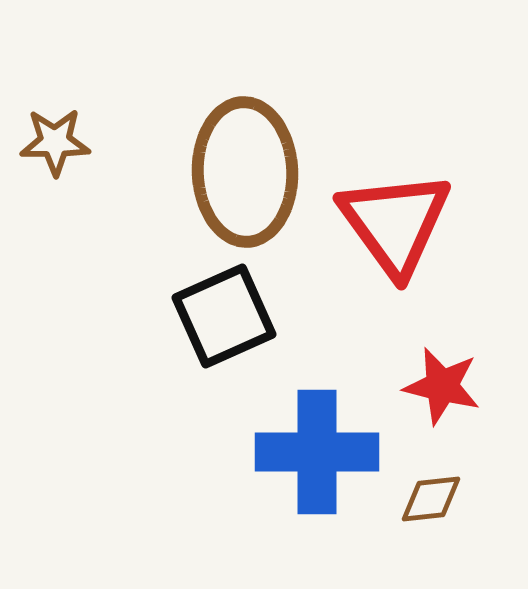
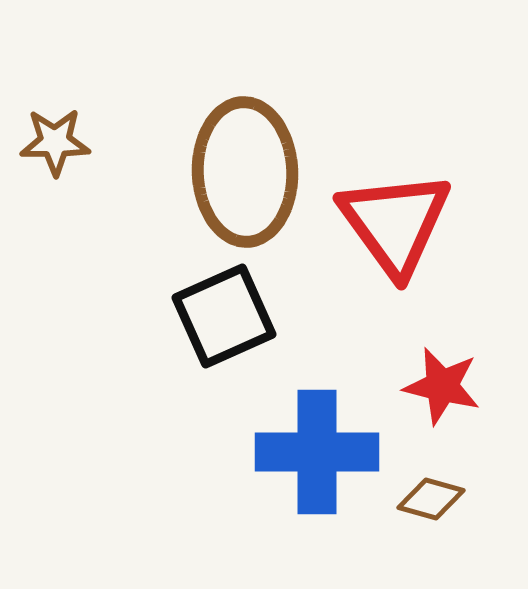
brown diamond: rotated 22 degrees clockwise
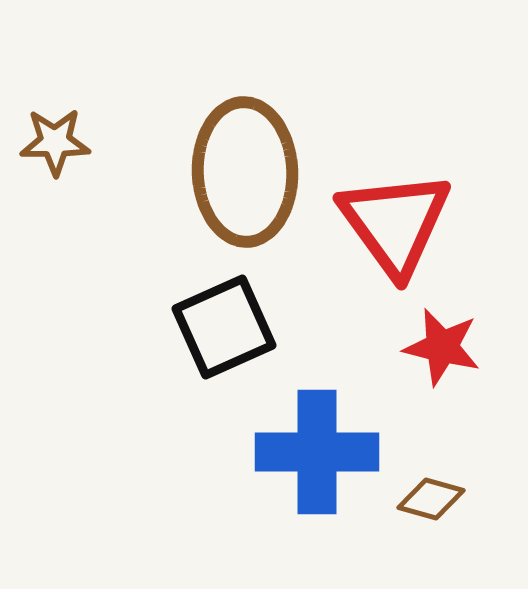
black square: moved 11 px down
red star: moved 39 px up
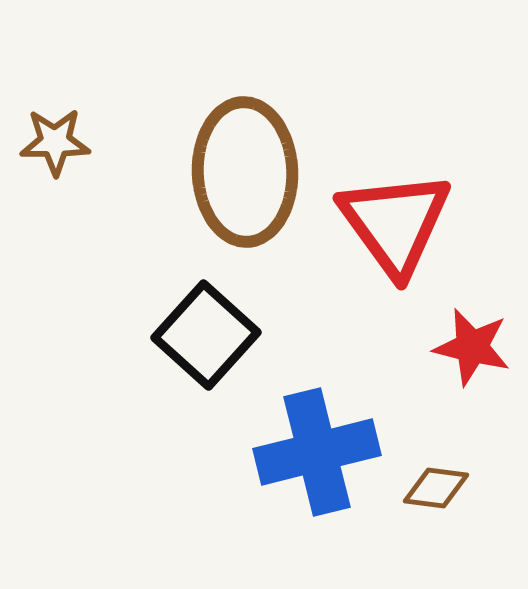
black square: moved 18 px left, 8 px down; rotated 24 degrees counterclockwise
red star: moved 30 px right
blue cross: rotated 14 degrees counterclockwise
brown diamond: moved 5 px right, 11 px up; rotated 8 degrees counterclockwise
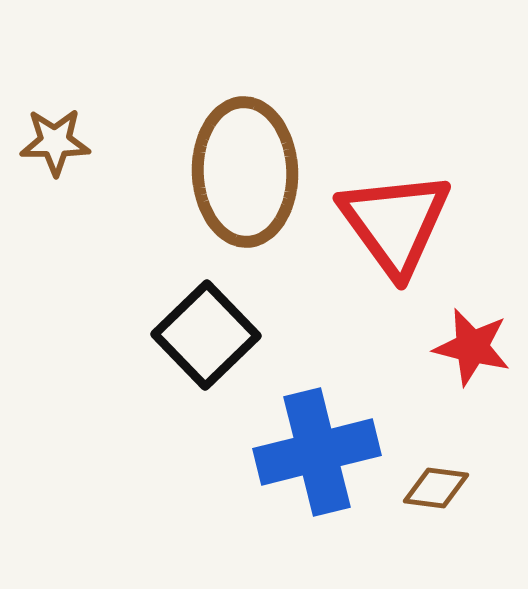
black square: rotated 4 degrees clockwise
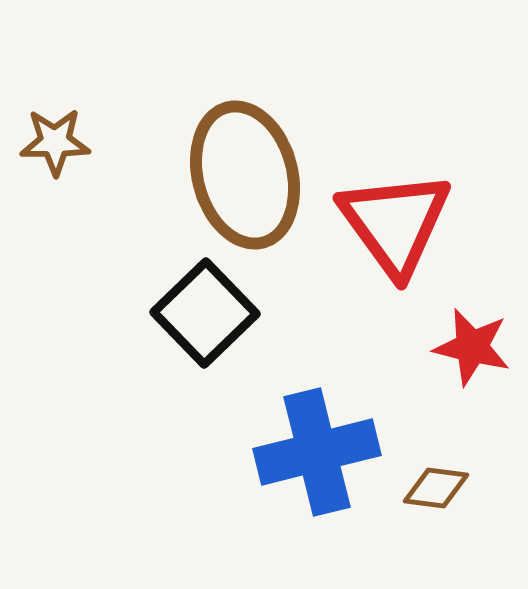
brown ellipse: moved 3 px down; rotated 13 degrees counterclockwise
black square: moved 1 px left, 22 px up
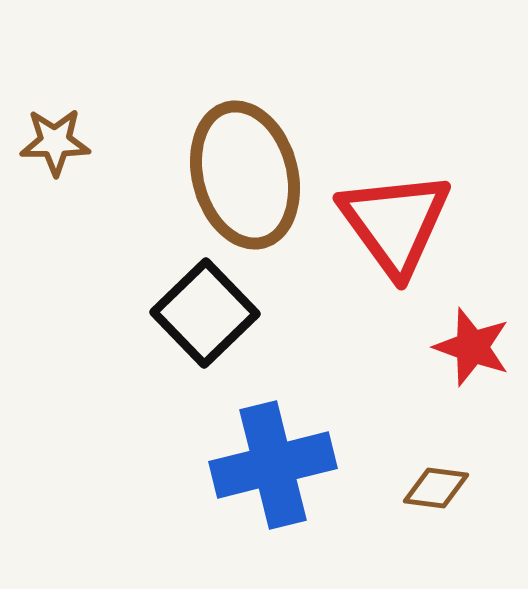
red star: rotated 6 degrees clockwise
blue cross: moved 44 px left, 13 px down
